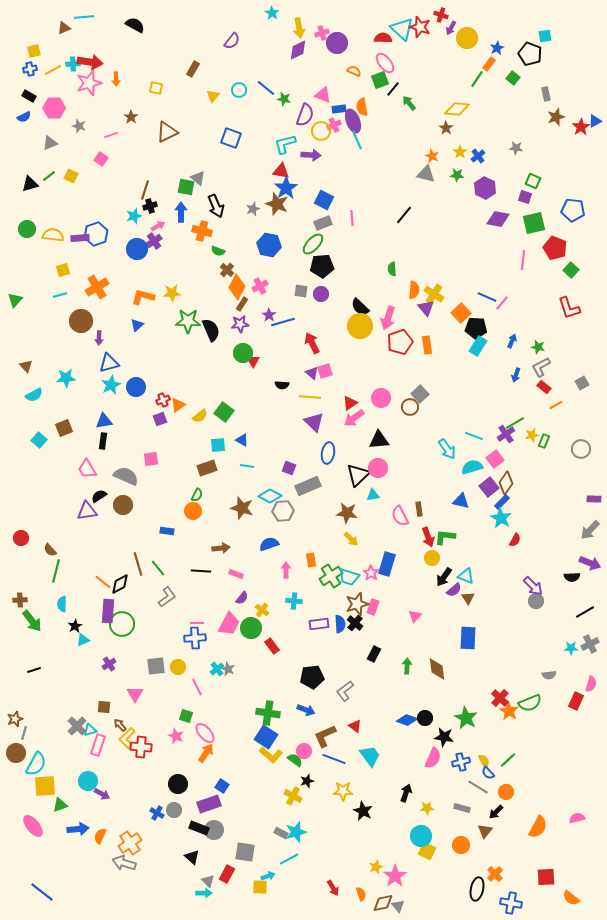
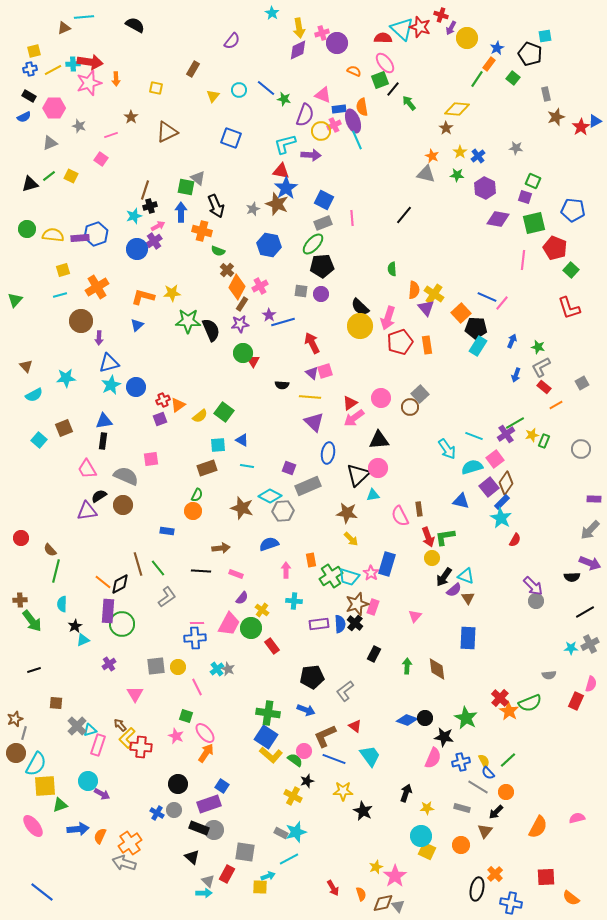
green L-shape at (445, 537): rotated 15 degrees counterclockwise
brown square at (104, 707): moved 48 px left, 4 px up
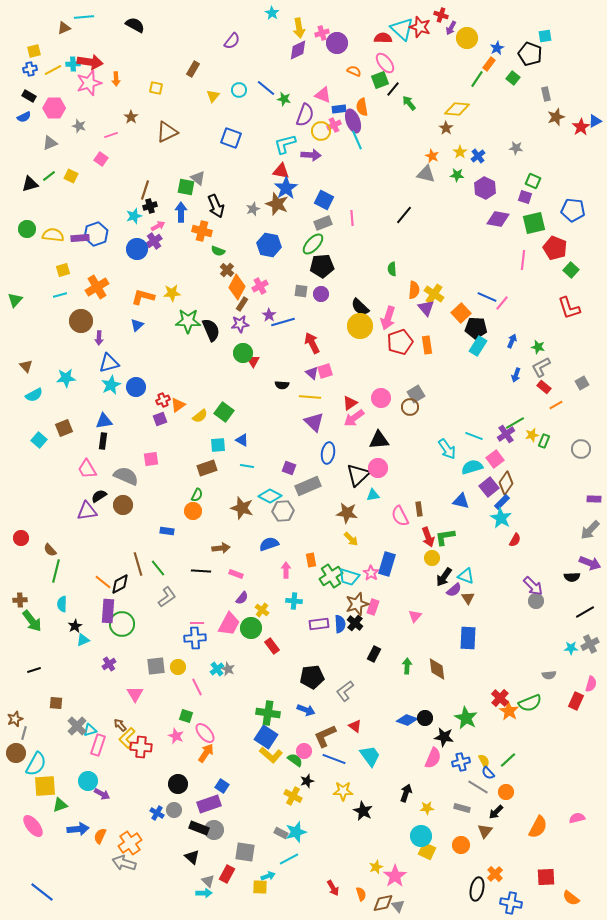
gray square at (420, 394): moved 4 px left; rotated 12 degrees clockwise
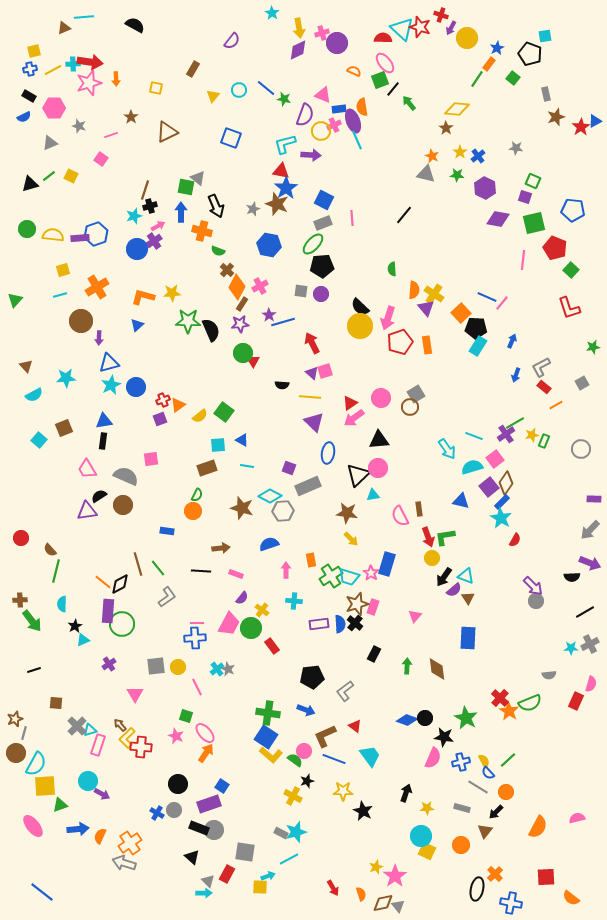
green star at (538, 347): moved 55 px right; rotated 24 degrees counterclockwise
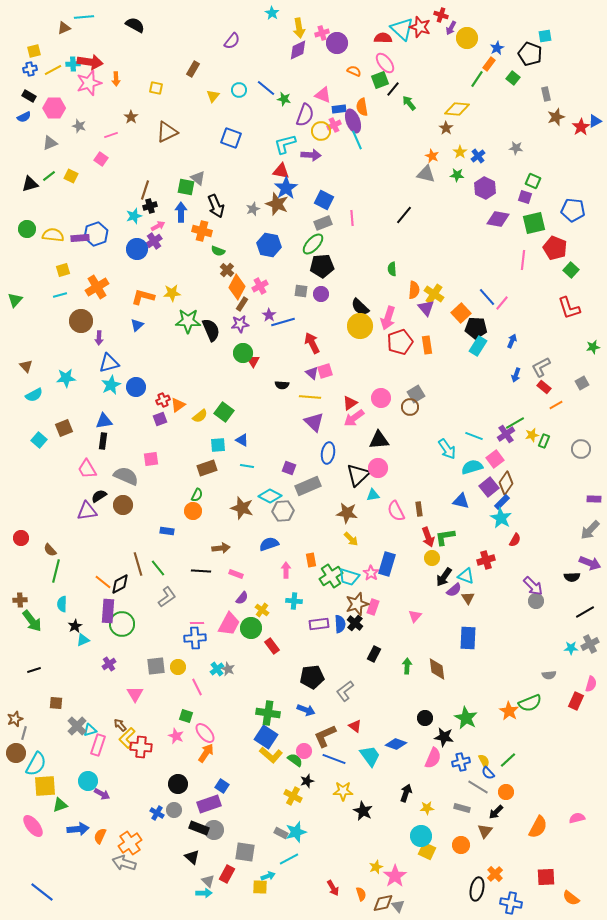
blue line at (487, 297): rotated 24 degrees clockwise
pink semicircle at (400, 516): moved 4 px left, 5 px up
red cross at (500, 698): moved 14 px left, 138 px up; rotated 30 degrees clockwise
blue diamond at (407, 720): moved 11 px left, 24 px down
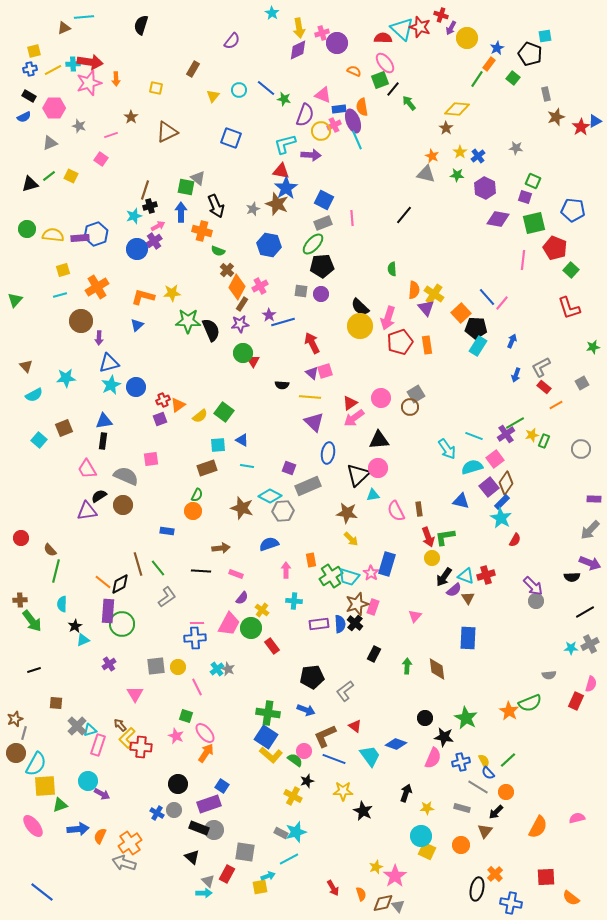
black semicircle at (135, 25): moved 6 px right; rotated 102 degrees counterclockwise
red cross at (486, 560): moved 15 px down
yellow square at (260, 887): rotated 14 degrees counterclockwise
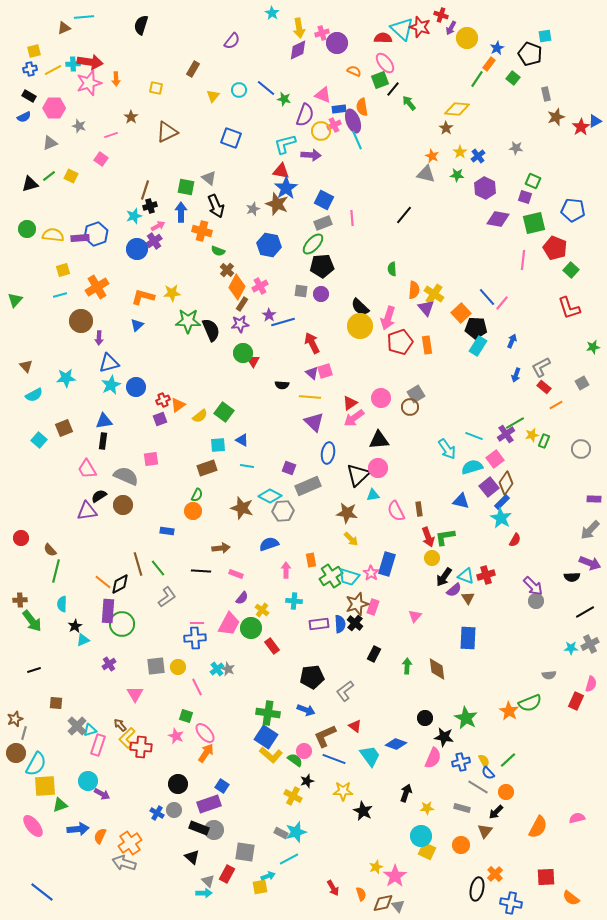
gray triangle at (198, 178): moved 11 px right
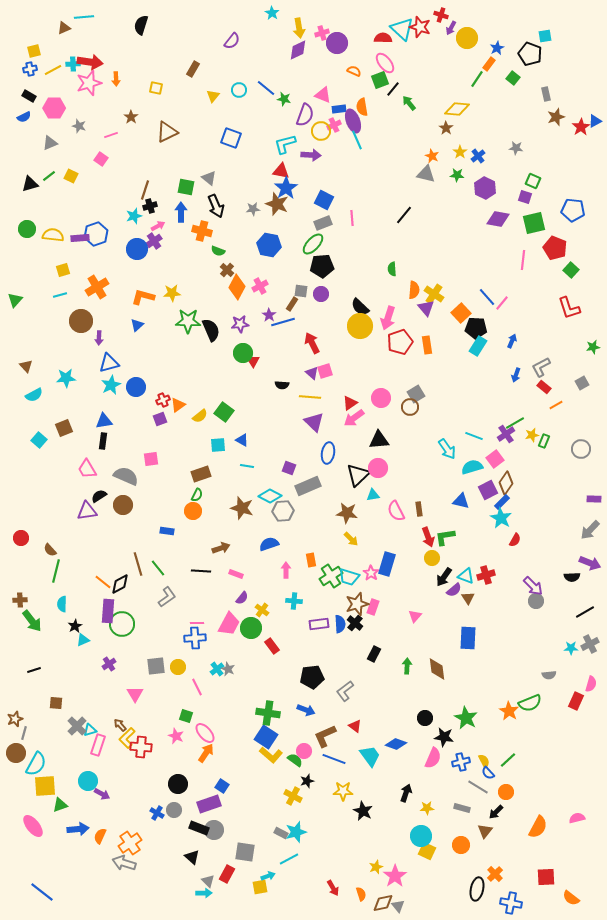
gray star at (253, 209): rotated 16 degrees clockwise
brown rectangle at (242, 304): moved 50 px right
brown rectangle at (207, 468): moved 6 px left, 6 px down
purple square at (489, 487): moved 1 px left, 3 px down; rotated 12 degrees clockwise
brown arrow at (221, 548): rotated 12 degrees counterclockwise
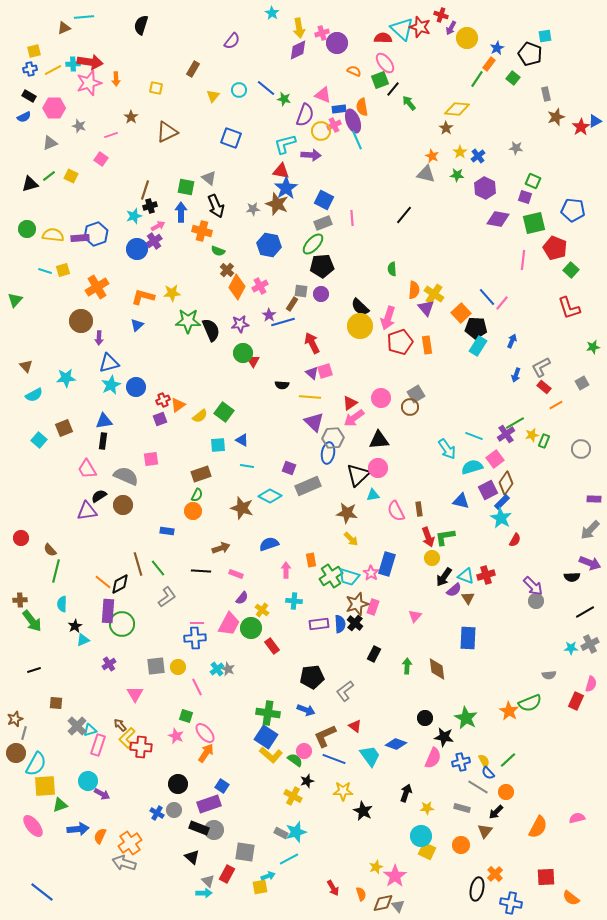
cyan line at (60, 295): moved 15 px left, 24 px up; rotated 32 degrees clockwise
gray hexagon at (283, 511): moved 50 px right, 73 px up
